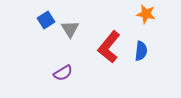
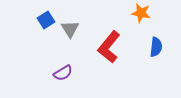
orange star: moved 5 px left, 1 px up
blue semicircle: moved 15 px right, 4 px up
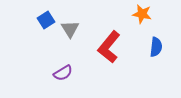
orange star: moved 1 px right, 1 px down
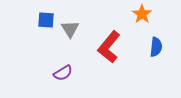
orange star: rotated 24 degrees clockwise
blue square: rotated 36 degrees clockwise
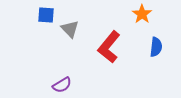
blue square: moved 5 px up
gray triangle: rotated 12 degrees counterclockwise
purple semicircle: moved 1 px left, 12 px down
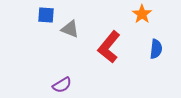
gray triangle: rotated 24 degrees counterclockwise
blue semicircle: moved 2 px down
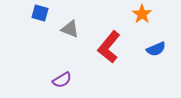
blue square: moved 6 px left, 2 px up; rotated 12 degrees clockwise
blue semicircle: rotated 60 degrees clockwise
purple semicircle: moved 5 px up
